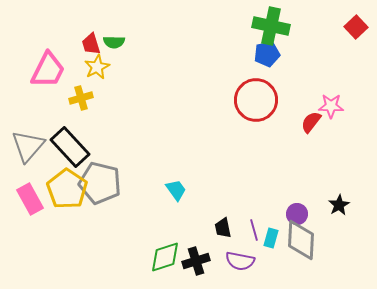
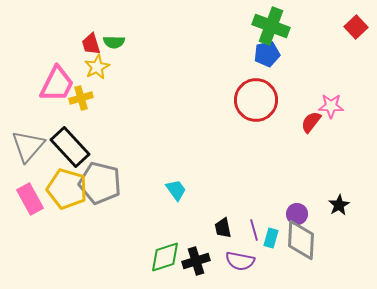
green cross: rotated 9 degrees clockwise
pink trapezoid: moved 9 px right, 14 px down
yellow pentagon: rotated 18 degrees counterclockwise
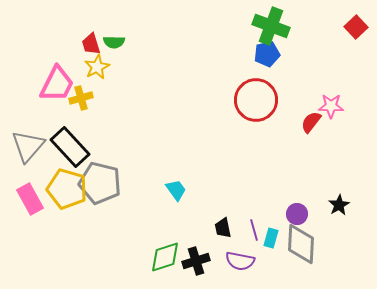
gray diamond: moved 4 px down
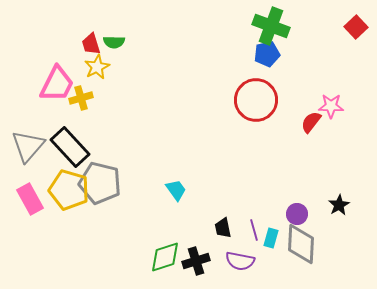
yellow pentagon: moved 2 px right, 1 px down
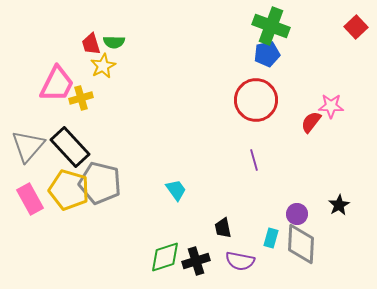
yellow star: moved 6 px right, 1 px up
purple line: moved 70 px up
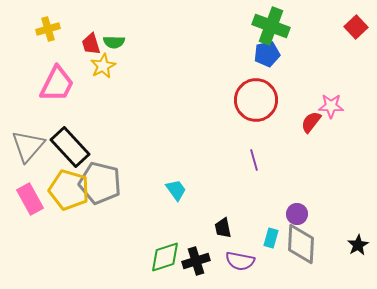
yellow cross: moved 33 px left, 69 px up
black star: moved 19 px right, 40 px down
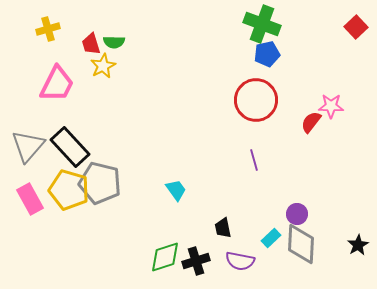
green cross: moved 9 px left, 2 px up
cyan rectangle: rotated 30 degrees clockwise
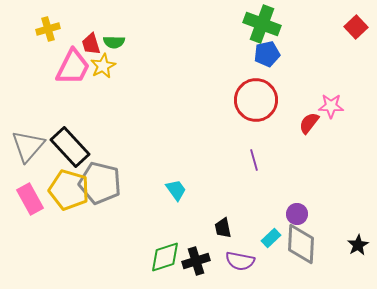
pink trapezoid: moved 16 px right, 17 px up
red semicircle: moved 2 px left, 1 px down
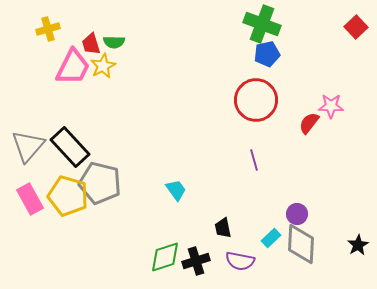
yellow pentagon: moved 1 px left, 6 px down
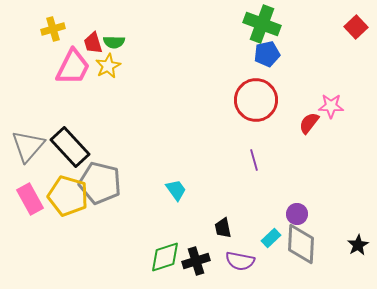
yellow cross: moved 5 px right
red trapezoid: moved 2 px right, 1 px up
yellow star: moved 5 px right
